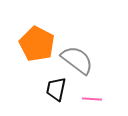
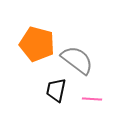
orange pentagon: rotated 12 degrees counterclockwise
black trapezoid: moved 1 px down
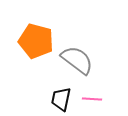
orange pentagon: moved 1 px left, 3 px up
black trapezoid: moved 5 px right, 9 px down
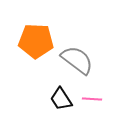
orange pentagon: rotated 12 degrees counterclockwise
black trapezoid: rotated 45 degrees counterclockwise
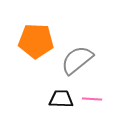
gray semicircle: rotated 76 degrees counterclockwise
black trapezoid: rotated 125 degrees clockwise
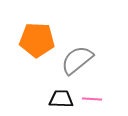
orange pentagon: moved 1 px right, 1 px up
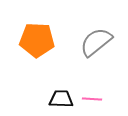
gray semicircle: moved 19 px right, 18 px up
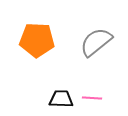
pink line: moved 1 px up
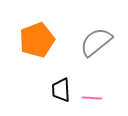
orange pentagon: rotated 24 degrees counterclockwise
black trapezoid: moved 9 px up; rotated 95 degrees counterclockwise
